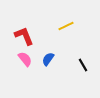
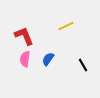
pink semicircle: rotated 133 degrees counterclockwise
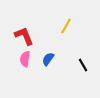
yellow line: rotated 35 degrees counterclockwise
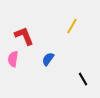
yellow line: moved 6 px right
pink semicircle: moved 12 px left
black line: moved 14 px down
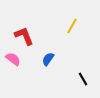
pink semicircle: rotated 119 degrees clockwise
